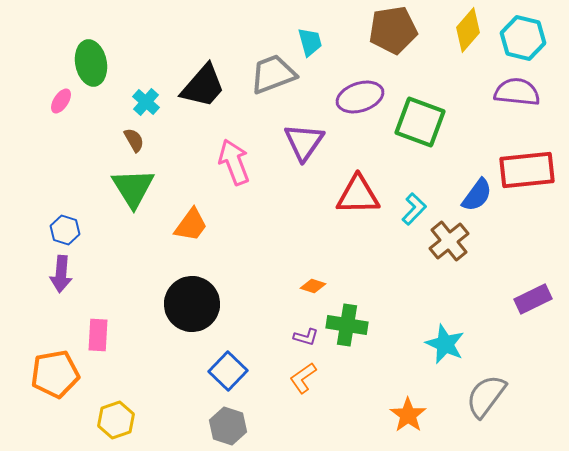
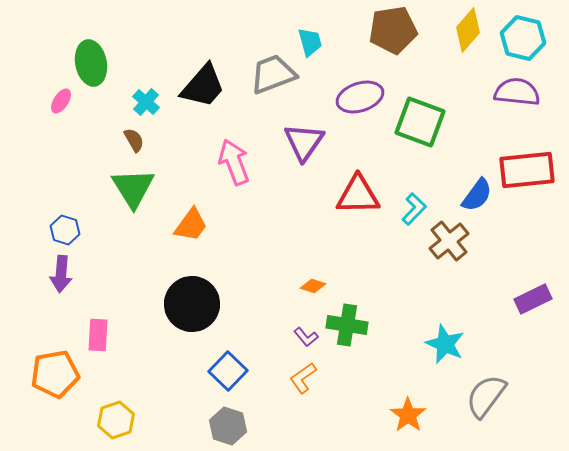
purple L-shape: rotated 35 degrees clockwise
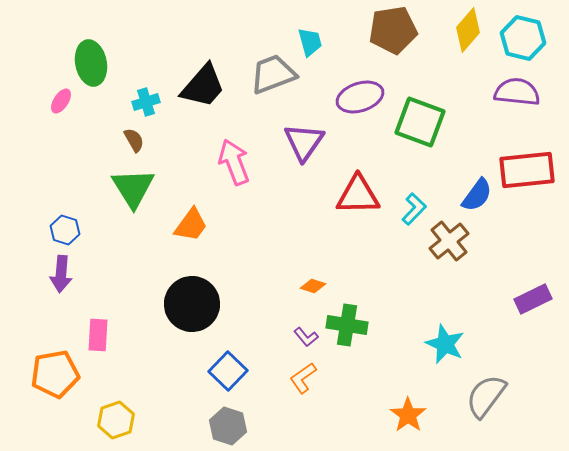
cyan cross: rotated 32 degrees clockwise
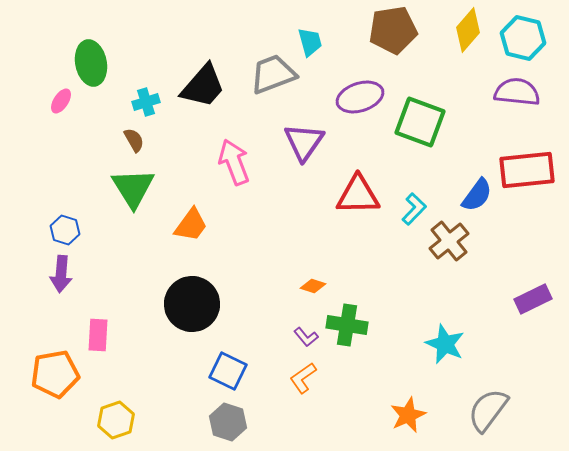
blue square: rotated 18 degrees counterclockwise
gray semicircle: moved 2 px right, 14 px down
orange star: rotated 12 degrees clockwise
gray hexagon: moved 4 px up
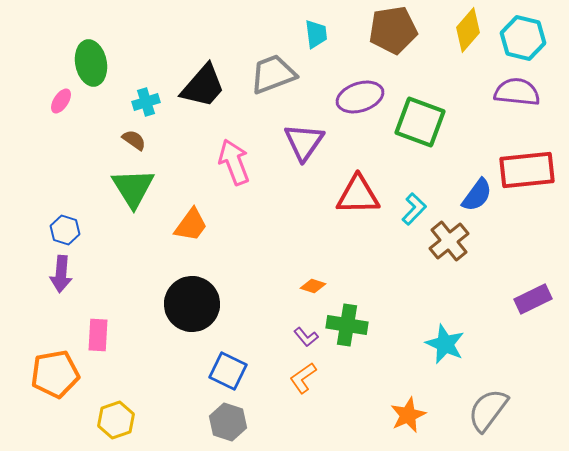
cyan trapezoid: moved 6 px right, 8 px up; rotated 8 degrees clockwise
brown semicircle: rotated 25 degrees counterclockwise
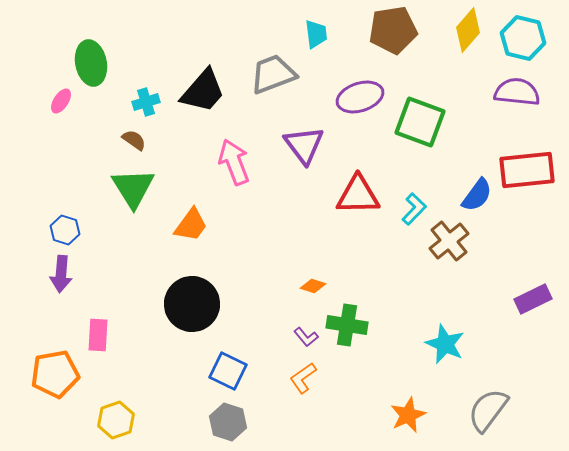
black trapezoid: moved 5 px down
purple triangle: moved 3 px down; rotated 12 degrees counterclockwise
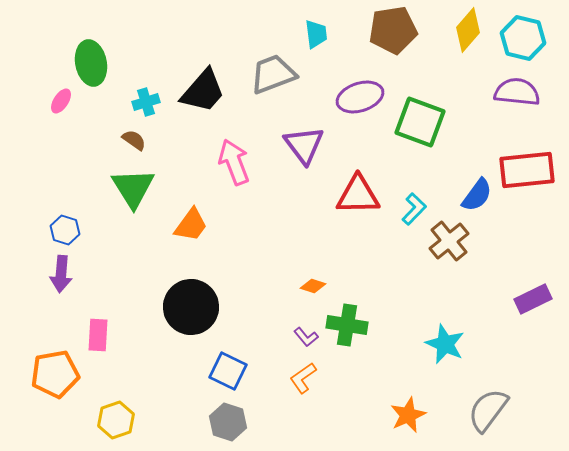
black circle: moved 1 px left, 3 px down
